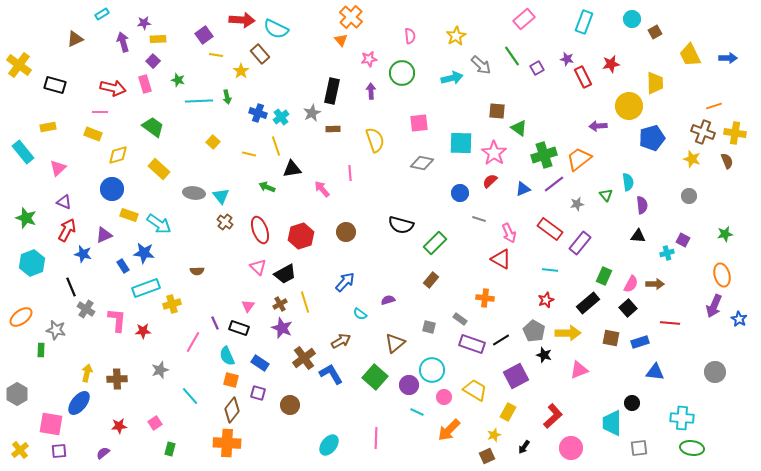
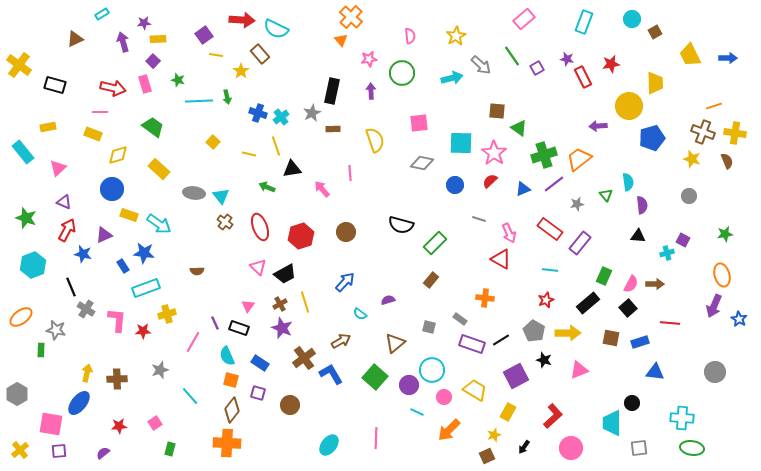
blue circle at (460, 193): moved 5 px left, 8 px up
red ellipse at (260, 230): moved 3 px up
cyan hexagon at (32, 263): moved 1 px right, 2 px down
yellow cross at (172, 304): moved 5 px left, 10 px down
black star at (544, 355): moved 5 px down
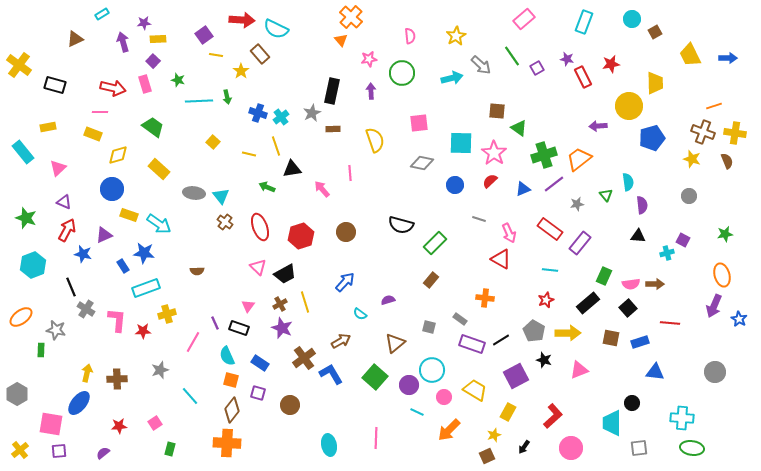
pink semicircle at (631, 284): rotated 54 degrees clockwise
cyan ellipse at (329, 445): rotated 50 degrees counterclockwise
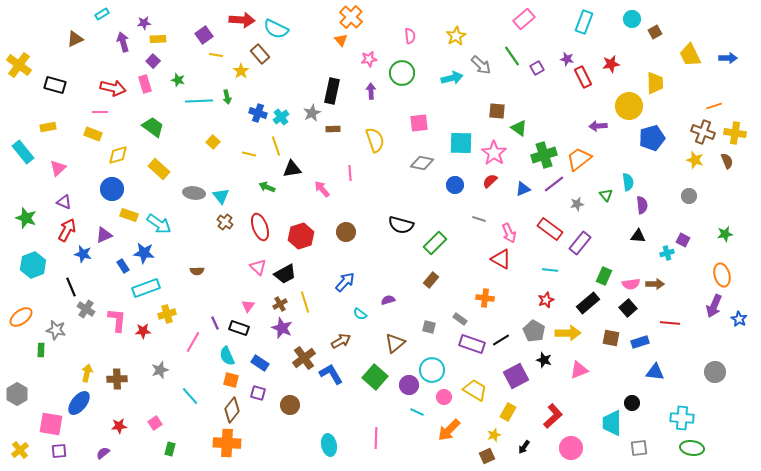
yellow star at (692, 159): moved 3 px right, 1 px down
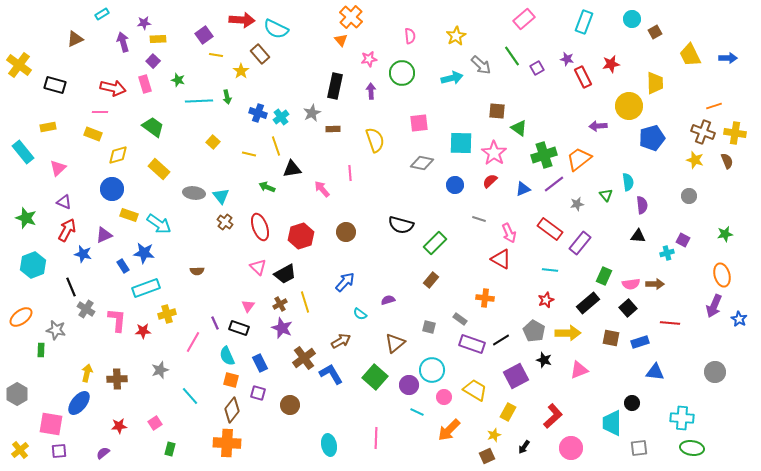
black rectangle at (332, 91): moved 3 px right, 5 px up
blue rectangle at (260, 363): rotated 30 degrees clockwise
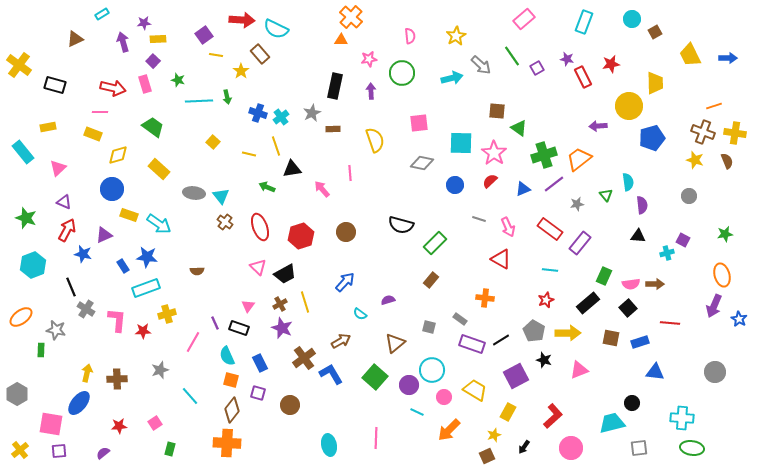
orange triangle at (341, 40): rotated 48 degrees counterclockwise
pink arrow at (509, 233): moved 1 px left, 6 px up
blue star at (144, 253): moved 3 px right, 4 px down
cyan trapezoid at (612, 423): rotated 76 degrees clockwise
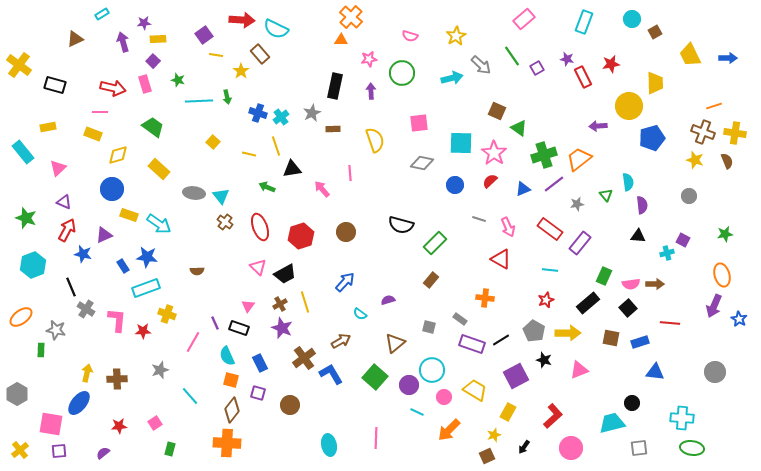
pink semicircle at (410, 36): rotated 112 degrees clockwise
brown square at (497, 111): rotated 18 degrees clockwise
yellow cross at (167, 314): rotated 36 degrees clockwise
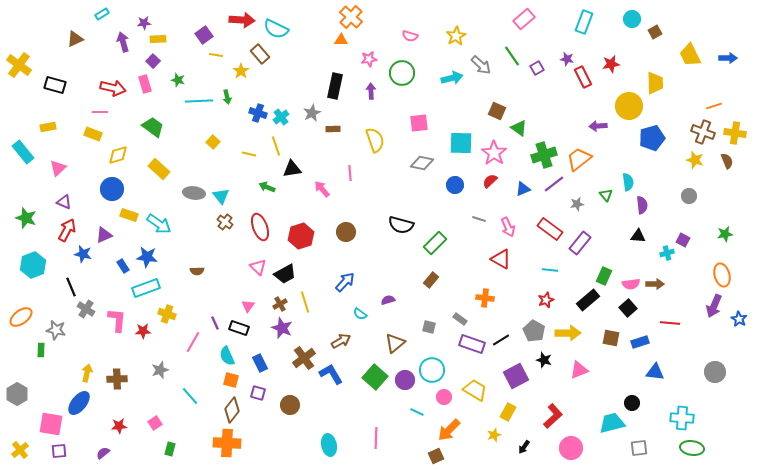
black rectangle at (588, 303): moved 3 px up
purple circle at (409, 385): moved 4 px left, 5 px up
brown square at (487, 456): moved 51 px left
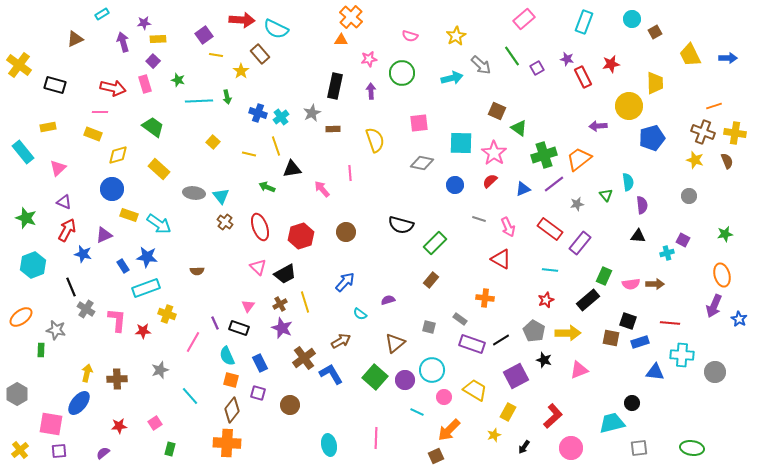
black square at (628, 308): moved 13 px down; rotated 30 degrees counterclockwise
cyan cross at (682, 418): moved 63 px up
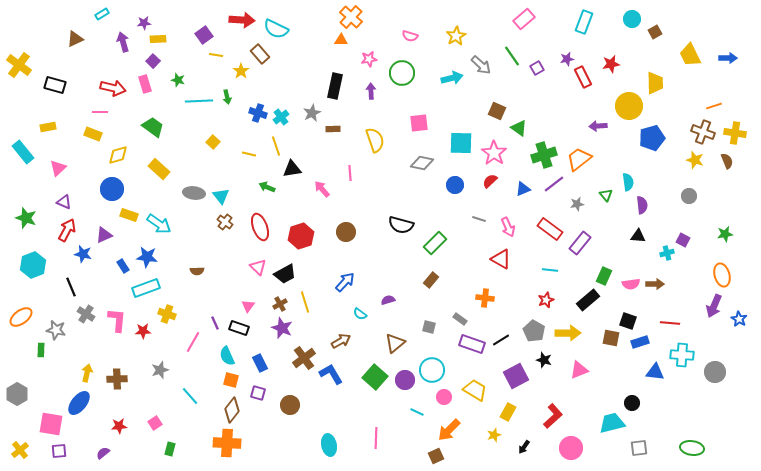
purple star at (567, 59): rotated 24 degrees counterclockwise
gray cross at (86, 309): moved 5 px down
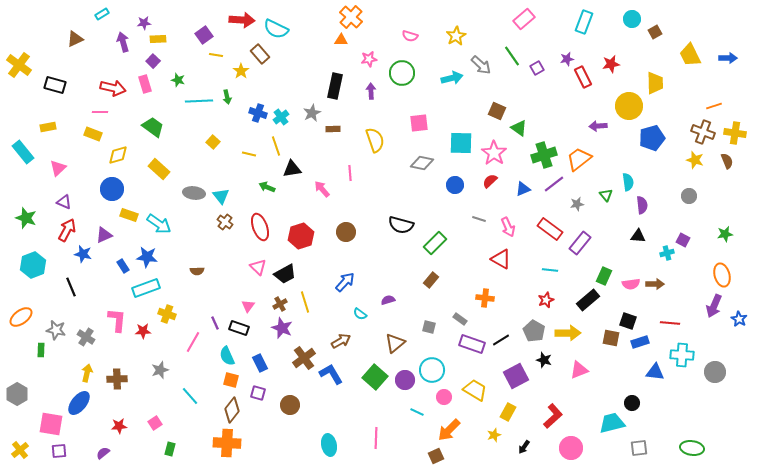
gray cross at (86, 314): moved 23 px down
